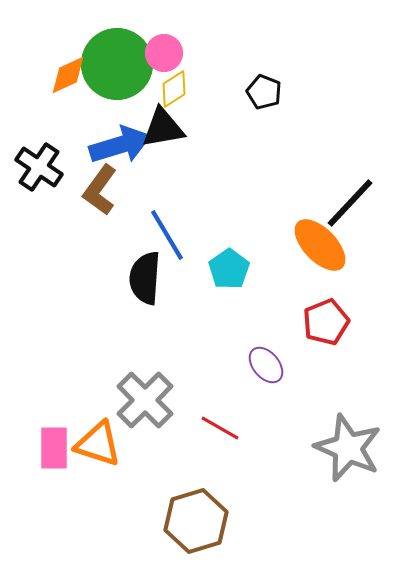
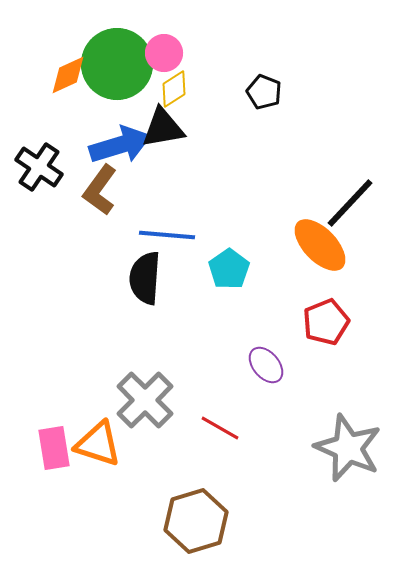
blue line: rotated 54 degrees counterclockwise
pink rectangle: rotated 9 degrees counterclockwise
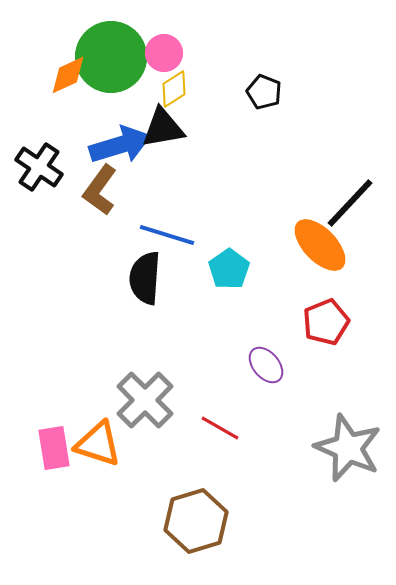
green circle: moved 6 px left, 7 px up
blue line: rotated 12 degrees clockwise
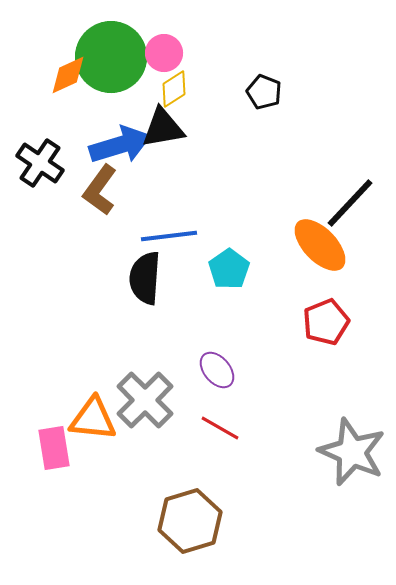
black cross: moved 1 px right, 4 px up
blue line: moved 2 px right, 1 px down; rotated 24 degrees counterclockwise
purple ellipse: moved 49 px left, 5 px down
orange triangle: moved 5 px left, 25 px up; rotated 12 degrees counterclockwise
gray star: moved 4 px right, 4 px down
brown hexagon: moved 6 px left
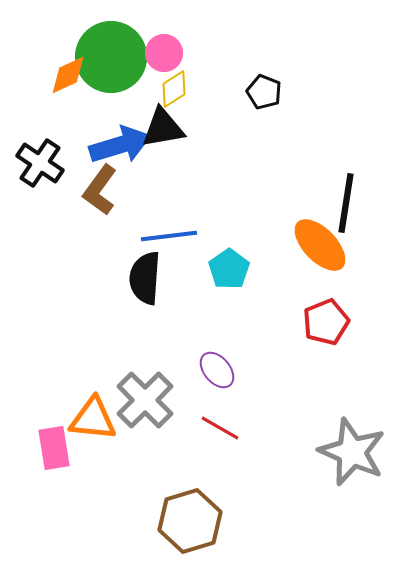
black line: moved 4 px left; rotated 34 degrees counterclockwise
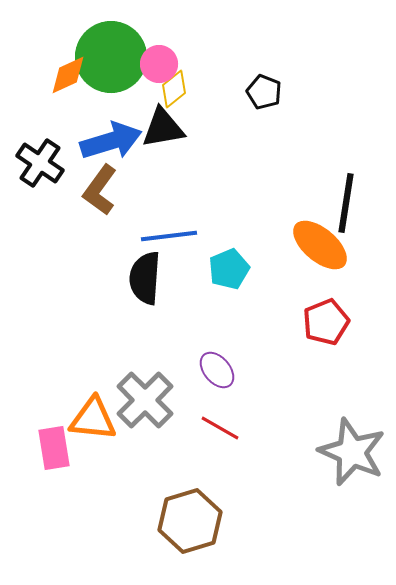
pink circle: moved 5 px left, 11 px down
yellow diamond: rotated 6 degrees counterclockwise
blue arrow: moved 9 px left, 4 px up
orange ellipse: rotated 6 degrees counterclockwise
cyan pentagon: rotated 12 degrees clockwise
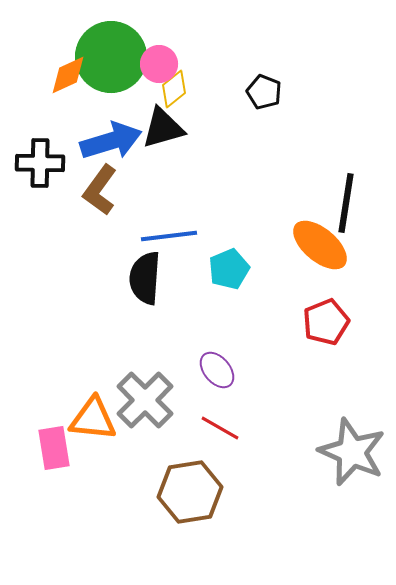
black triangle: rotated 6 degrees counterclockwise
black cross: rotated 33 degrees counterclockwise
brown hexagon: moved 29 px up; rotated 8 degrees clockwise
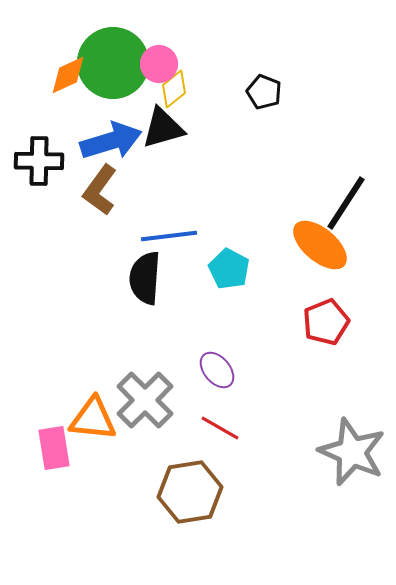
green circle: moved 2 px right, 6 px down
black cross: moved 1 px left, 2 px up
black line: rotated 24 degrees clockwise
cyan pentagon: rotated 21 degrees counterclockwise
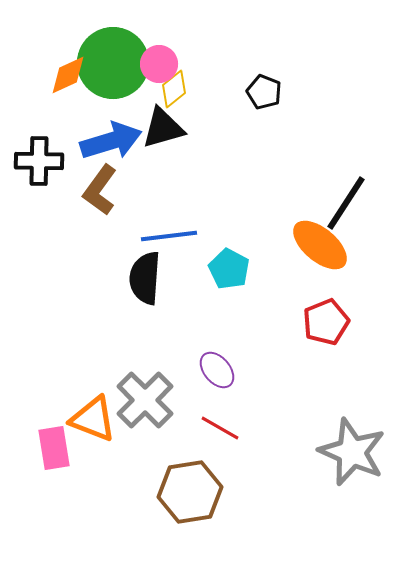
orange triangle: rotated 15 degrees clockwise
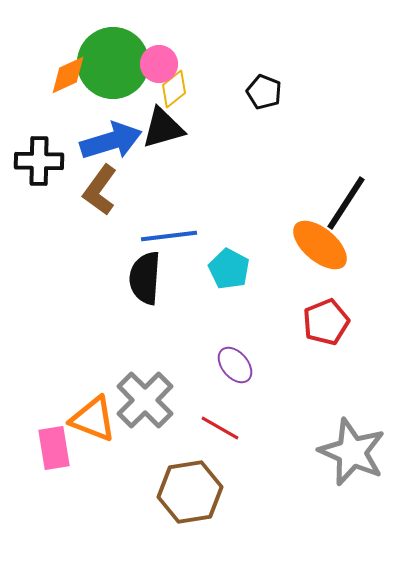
purple ellipse: moved 18 px right, 5 px up
